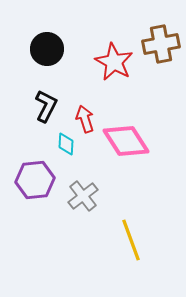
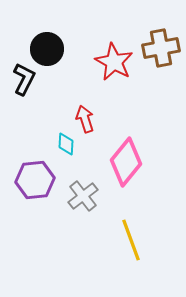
brown cross: moved 4 px down
black L-shape: moved 22 px left, 27 px up
pink diamond: moved 21 px down; rotated 72 degrees clockwise
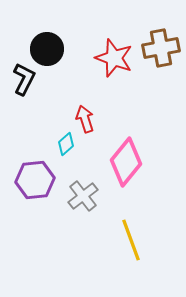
red star: moved 4 px up; rotated 9 degrees counterclockwise
cyan diamond: rotated 45 degrees clockwise
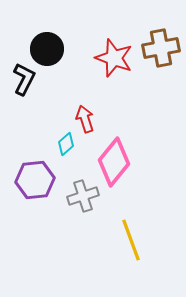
pink diamond: moved 12 px left
gray cross: rotated 20 degrees clockwise
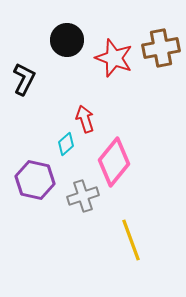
black circle: moved 20 px right, 9 px up
purple hexagon: rotated 18 degrees clockwise
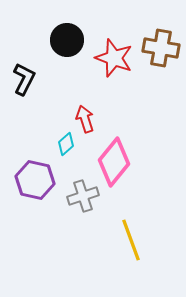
brown cross: rotated 21 degrees clockwise
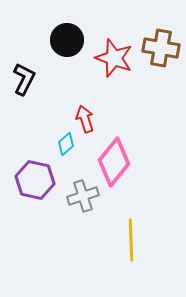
yellow line: rotated 18 degrees clockwise
